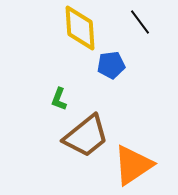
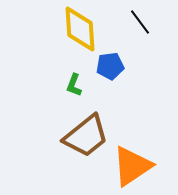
yellow diamond: moved 1 px down
blue pentagon: moved 1 px left, 1 px down
green L-shape: moved 15 px right, 14 px up
orange triangle: moved 1 px left, 1 px down
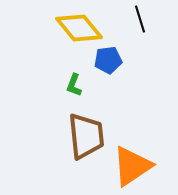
black line: moved 3 px up; rotated 20 degrees clockwise
yellow diamond: moved 1 px left, 1 px up; rotated 36 degrees counterclockwise
blue pentagon: moved 2 px left, 6 px up
brown trapezoid: rotated 57 degrees counterclockwise
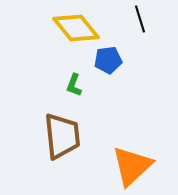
yellow diamond: moved 3 px left
brown trapezoid: moved 24 px left
orange triangle: rotated 9 degrees counterclockwise
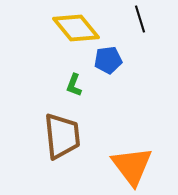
orange triangle: rotated 24 degrees counterclockwise
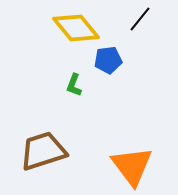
black line: rotated 56 degrees clockwise
brown trapezoid: moved 19 px left, 15 px down; rotated 102 degrees counterclockwise
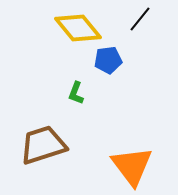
yellow diamond: moved 2 px right
green L-shape: moved 2 px right, 8 px down
brown trapezoid: moved 6 px up
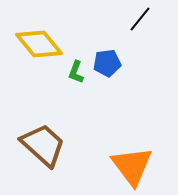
yellow diamond: moved 39 px left, 16 px down
blue pentagon: moved 1 px left, 3 px down
green L-shape: moved 21 px up
brown trapezoid: rotated 60 degrees clockwise
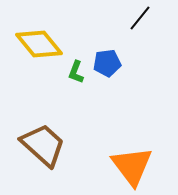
black line: moved 1 px up
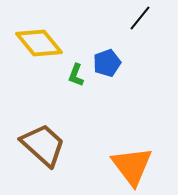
yellow diamond: moved 1 px up
blue pentagon: rotated 12 degrees counterclockwise
green L-shape: moved 3 px down
